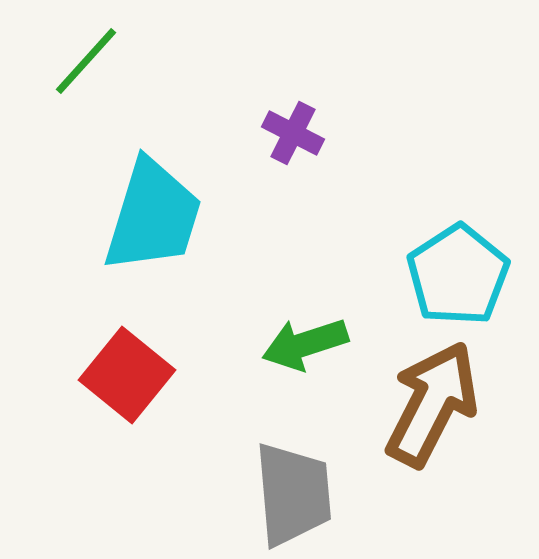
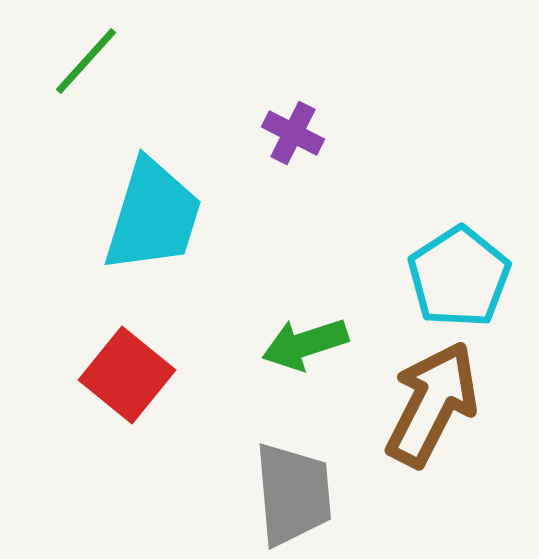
cyan pentagon: moved 1 px right, 2 px down
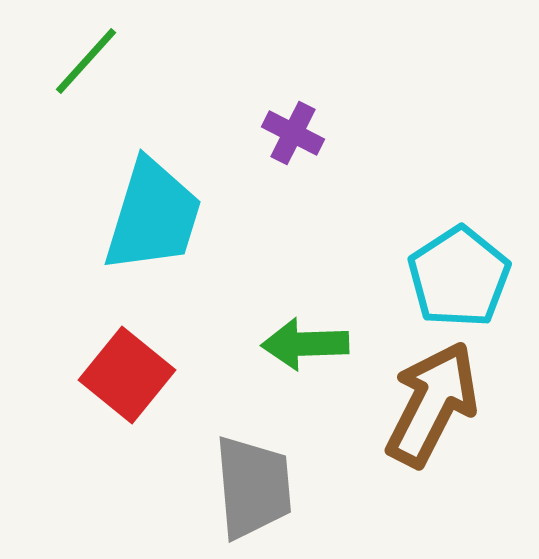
green arrow: rotated 16 degrees clockwise
gray trapezoid: moved 40 px left, 7 px up
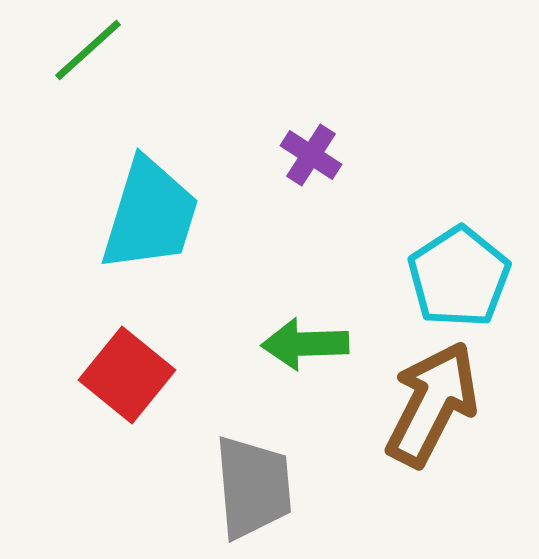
green line: moved 2 px right, 11 px up; rotated 6 degrees clockwise
purple cross: moved 18 px right, 22 px down; rotated 6 degrees clockwise
cyan trapezoid: moved 3 px left, 1 px up
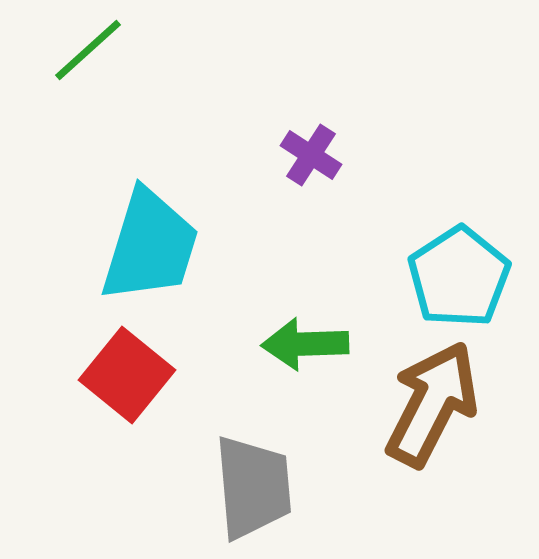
cyan trapezoid: moved 31 px down
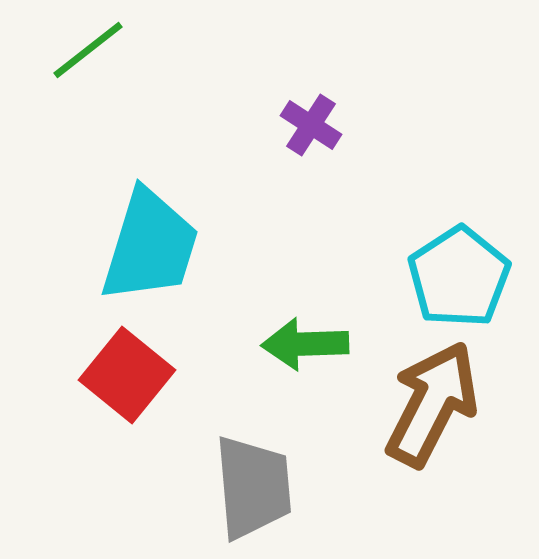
green line: rotated 4 degrees clockwise
purple cross: moved 30 px up
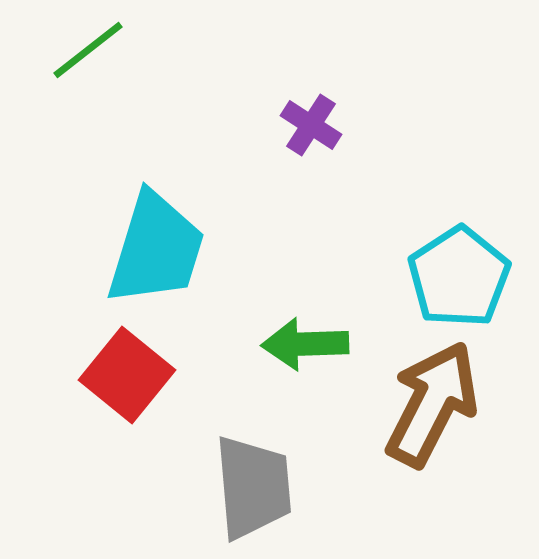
cyan trapezoid: moved 6 px right, 3 px down
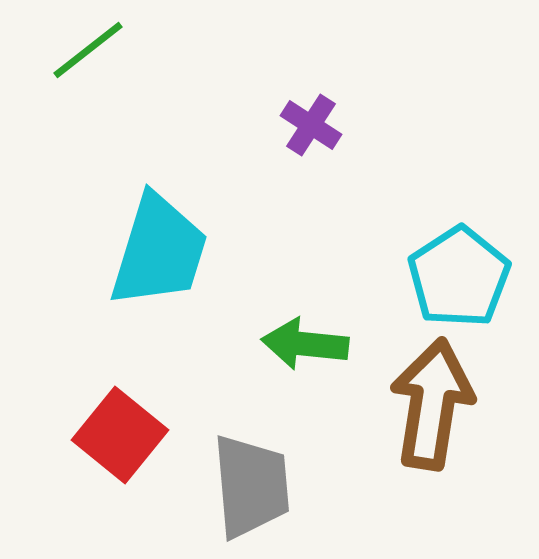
cyan trapezoid: moved 3 px right, 2 px down
green arrow: rotated 8 degrees clockwise
red square: moved 7 px left, 60 px down
brown arrow: rotated 18 degrees counterclockwise
gray trapezoid: moved 2 px left, 1 px up
